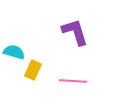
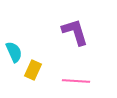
cyan semicircle: rotated 50 degrees clockwise
pink line: moved 3 px right
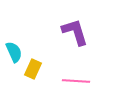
yellow rectangle: moved 1 px up
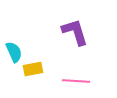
yellow rectangle: rotated 54 degrees clockwise
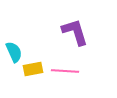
pink line: moved 11 px left, 10 px up
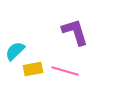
cyan semicircle: moved 1 px right, 1 px up; rotated 110 degrees counterclockwise
pink line: rotated 12 degrees clockwise
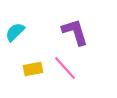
cyan semicircle: moved 19 px up
pink line: moved 3 px up; rotated 32 degrees clockwise
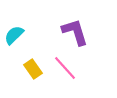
cyan semicircle: moved 1 px left, 3 px down
yellow rectangle: rotated 66 degrees clockwise
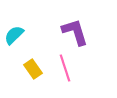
pink line: rotated 24 degrees clockwise
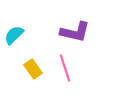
purple L-shape: rotated 120 degrees clockwise
